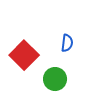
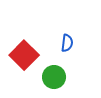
green circle: moved 1 px left, 2 px up
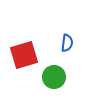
red square: rotated 28 degrees clockwise
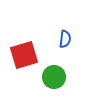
blue semicircle: moved 2 px left, 4 px up
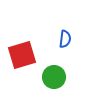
red square: moved 2 px left
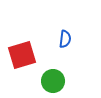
green circle: moved 1 px left, 4 px down
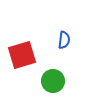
blue semicircle: moved 1 px left, 1 px down
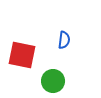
red square: rotated 28 degrees clockwise
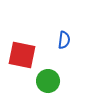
green circle: moved 5 px left
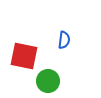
red square: moved 2 px right, 1 px down
